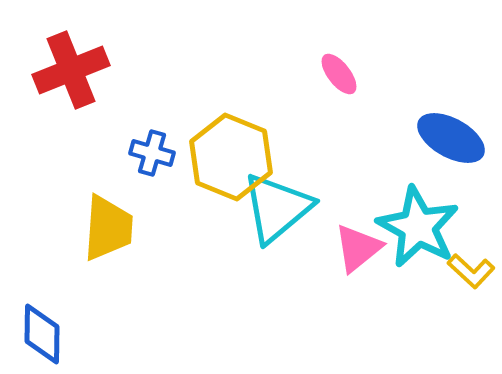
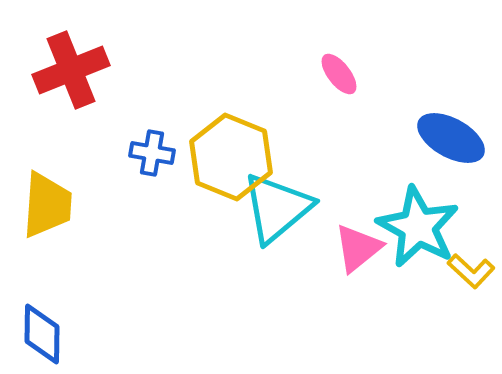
blue cross: rotated 6 degrees counterclockwise
yellow trapezoid: moved 61 px left, 23 px up
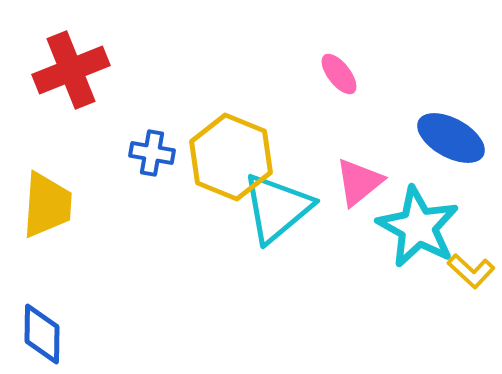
pink triangle: moved 1 px right, 66 px up
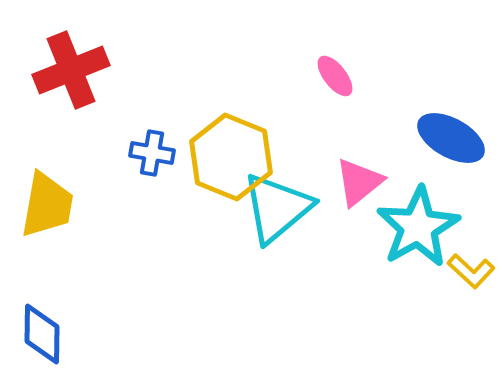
pink ellipse: moved 4 px left, 2 px down
yellow trapezoid: rotated 6 degrees clockwise
cyan star: rotated 14 degrees clockwise
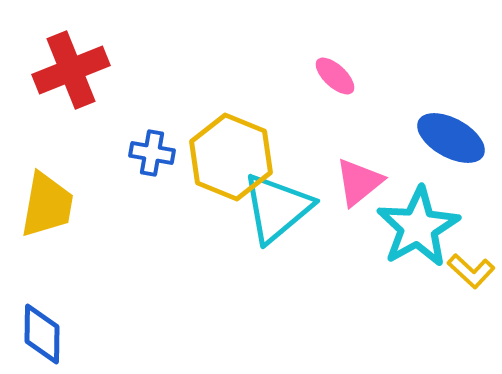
pink ellipse: rotated 9 degrees counterclockwise
